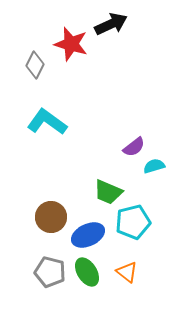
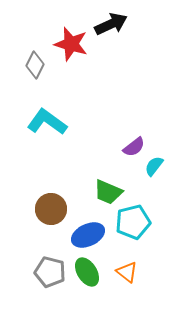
cyan semicircle: rotated 35 degrees counterclockwise
brown circle: moved 8 px up
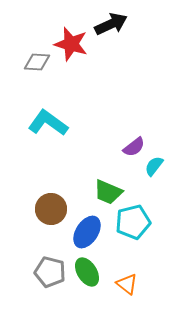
gray diamond: moved 2 px right, 3 px up; rotated 68 degrees clockwise
cyan L-shape: moved 1 px right, 1 px down
blue ellipse: moved 1 px left, 3 px up; rotated 32 degrees counterclockwise
orange triangle: moved 12 px down
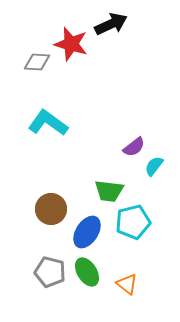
green trapezoid: moved 1 px right, 1 px up; rotated 16 degrees counterclockwise
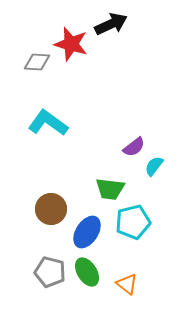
green trapezoid: moved 1 px right, 2 px up
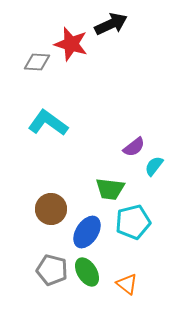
gray pentagon: moved 2 px right, 2 px up
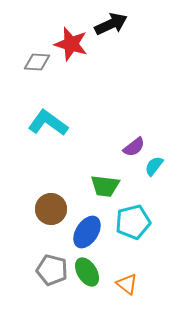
green trapezoid: moved 5 px left, 3 px up
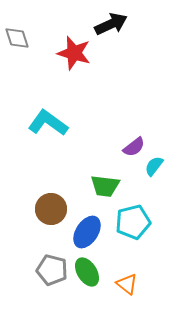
red star: moved 3 px right, 9 px down
gray diamond: moved 20 px left, 24 px up; rotated 68 degrees clockwise
